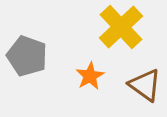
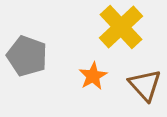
orange star: moved 3 px right
brown triangle: rotated 12 degrees clockwise
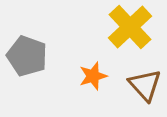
yellow cross: moved 9 px right
orange star: rotated 12 degrees clockwise
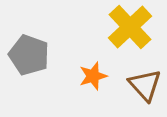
gray pentagon: moved 2 px right, 1 px up
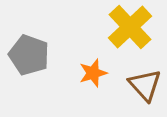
orange star: moved 3 px up
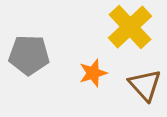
gray pentagon: rotated 18 degrees counterclockwise
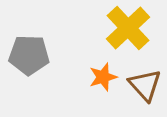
yellow cross: moved 2 px left, 1 px down
orange star: moved 10 px right, 4 px down
